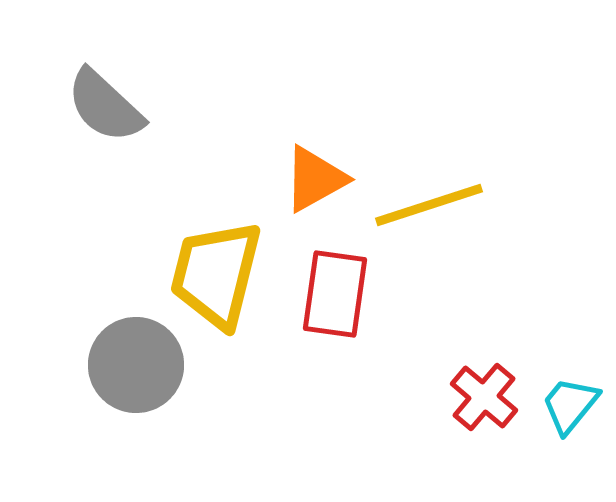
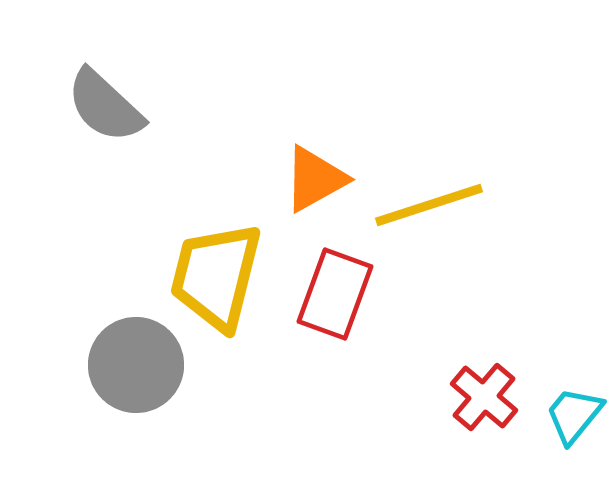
yellow trapezoid: moved 2 px down
red rectangle: rotated 12 degrees clockwise
cyan trapezoid: moved 4 px right, 10 px down
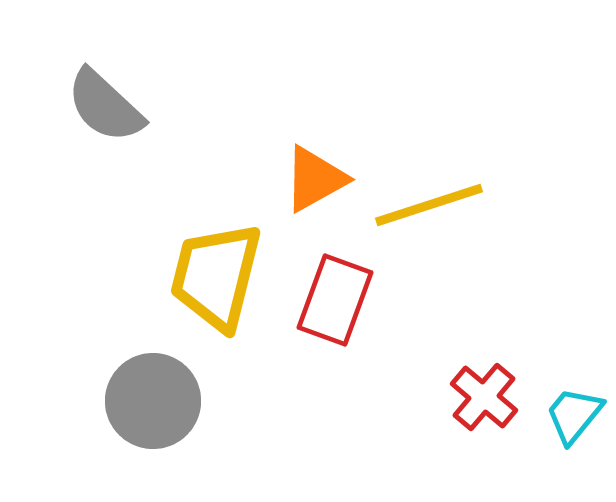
red rectangle: moved 6 px down
gray circle: moved 17 px right, 36 px down
